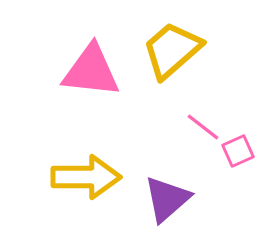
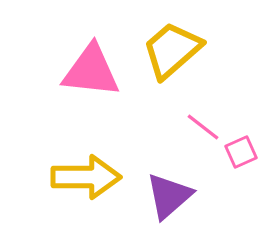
pink square: moved 3 px right, 1 px down
purple triangle: moved 2 px right, 3 px up
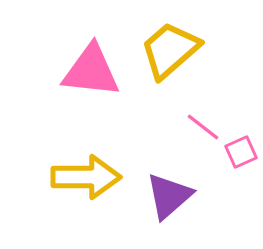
yellow trapezoid: moved 2 px left
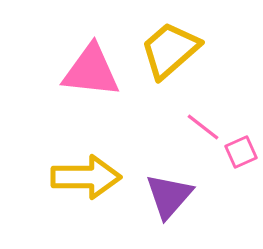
purple triangle: rotated 8 degrees counterclockwise
